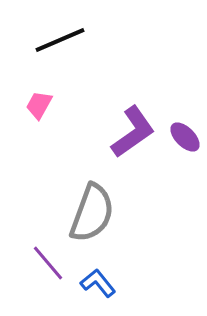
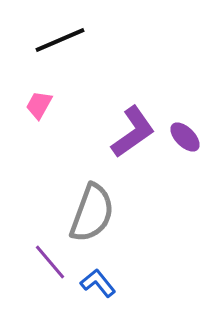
purple line: moved 2 px right, 1 px up
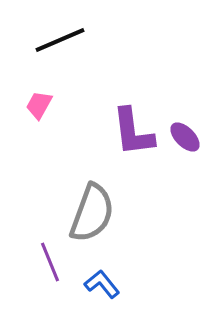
purple L-shape: rotated 118 degrees clockwise
purple line: rotated 18 degrees clockwise
blue L-shape: moved 4 px right, 1 px down
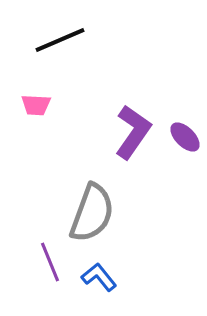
pink trapezoid: moved 3 px left; rotated 116 degrees counterclockwise
purple L-shape: rotated 138 degrees counterclockwise
blue L-shape: moved 3 px left, 7 px up
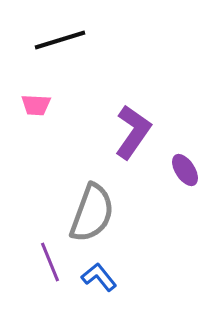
black line: rotated 6 degrees clockwise
purple ellipse: moved 33 px down; rotated 12 degrees clockwise
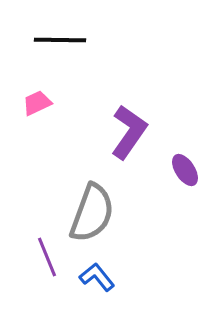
black line: rotated 18 degrees clockwise
pink trapezoid: moved 1 px right, 2 px up; rotated 152 degrees clockwise
purple L-shape: moved 4 px left
purple line: moved 3 px left, 5 px up
blue L-shape: moved 2 px left
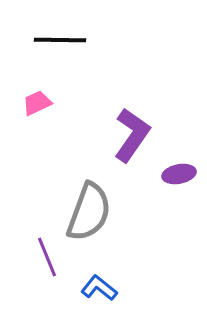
purple L-shape: moved 3 px right, 3 px down
purple ellipse: moved 6 px left, 4 px down; rotated 68 degrees counterclockwise
gray semicircle: moved 3 px left, 1 px up
blue L-shape: moved 2 px right, 11 px down; rotated 12 degrees counterclockwise
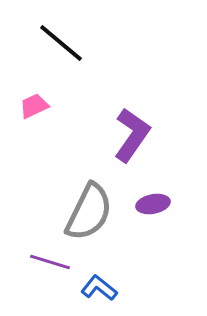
black line: moved 1 px right, 3 px down; rotated 39 degrees clockwise
pink trapezoid: moved 3 px left, 3 px down
purple ellipse: moved 26 px left, 30 px down
gray semicircle: rotated 6 degrees clockwise
purple line: moved 3 px right, 5 px down; rotated 51 degrees counterclockwise
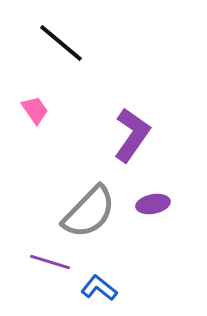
pink trapezoid: moved 1 px right, 4 px down; rotated 80 degrees clockwise
gray semicircle: rotated 18 degrees clockwise
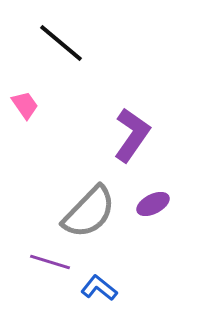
pink trapezoid: moved 10 px left, 5 px up
purple ellipse: rotated 16 degrees counterclockwise
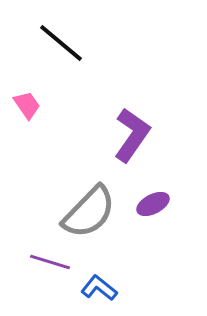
pink trapezoid: moved 2 px right
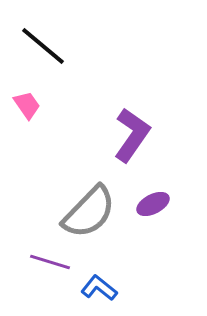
black line: moved 18 px left, 3 px down
